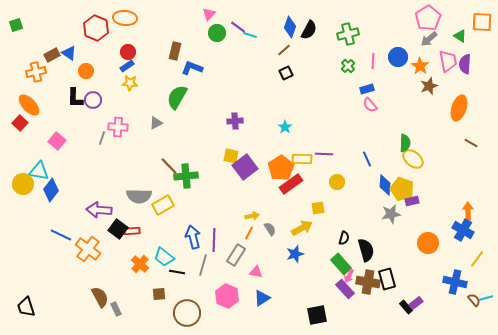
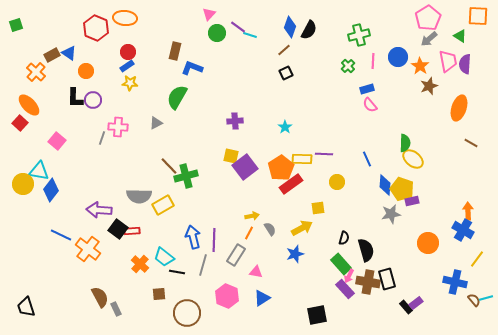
orange square at (482, 22): moved 4 px left, 6 px up
green cross at (348, 34): moved 11 px right, 1 px down
orange cross at (36, 72): rotated 36 degrees counterclockwise
green cross at (186, 176): rotated 10 degrees counterclockwise
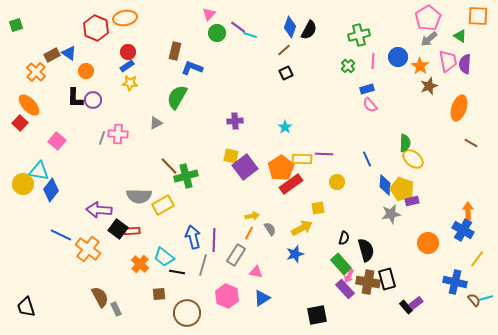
orange ellipse at (125, 18): rotated 15 degrees counterclockwise
pink cross at (118, 127): moved 7 px down
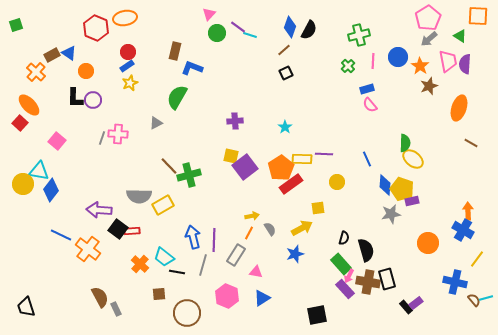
yellow star at (130, 83): rotated 28 degrees counterclockwise
green cross at (186, 176): moved 3 px right, 1 px up
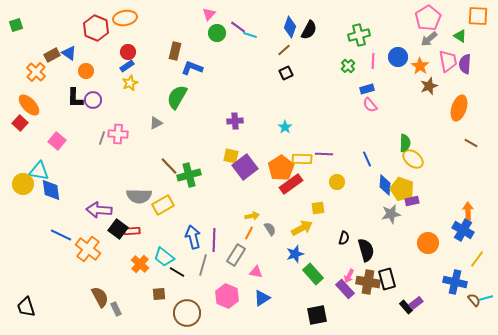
blue diamond at (51, 190): rotated 45 degrees counterclockwise
green rectangle at (341, 264): moved 28 px left, 10 px down
black line at (177, 272): rotated 21 degrees clockwise
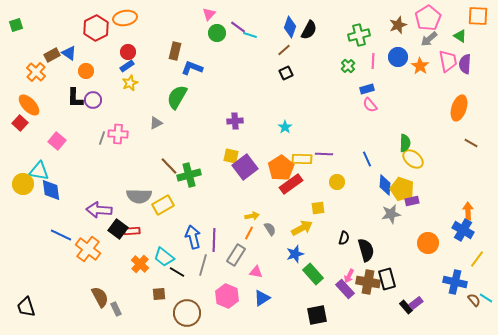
red hexagon at (96, 28): rotated 10 degrees clockwise
brown star at (429, 86): moved 31 px left, 61 px up
cyan line at (486, 298): rotated 48 degrees clockwise
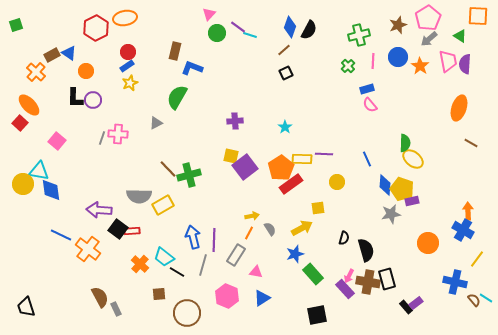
brown line at (169, 166): moved 1 px left, 3 px down
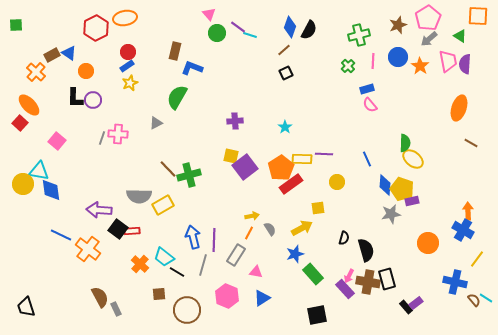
pink triangle at (209, 14): rotated 24 degrees counterclockwise
green square at (16, 25): rotated 16 degrees clockwise
brown circle at (187, 313): moved 3 px up
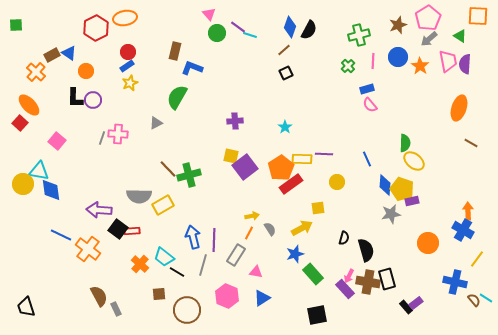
yellow ellipse at (413, 159): moved 1 px right, 2 px down
brown semicircle at (100, 297): moved 1 px left, 1 px up
